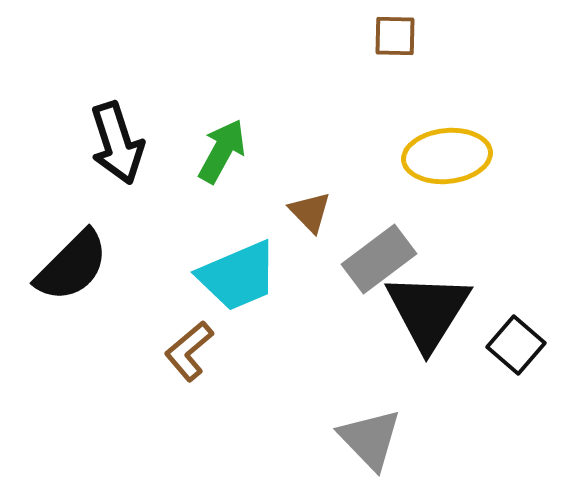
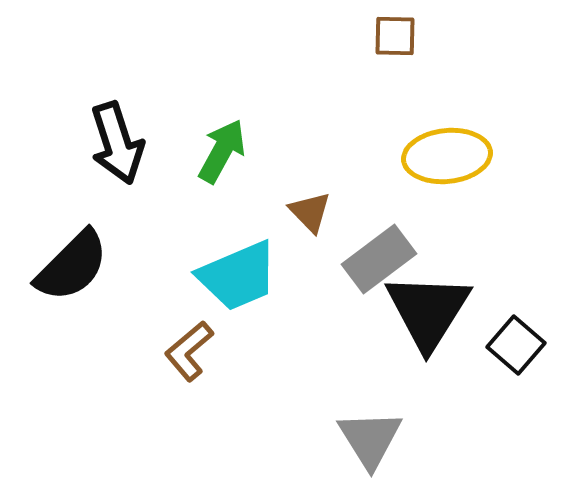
gray triangle: rotated 12 degrees clockwise
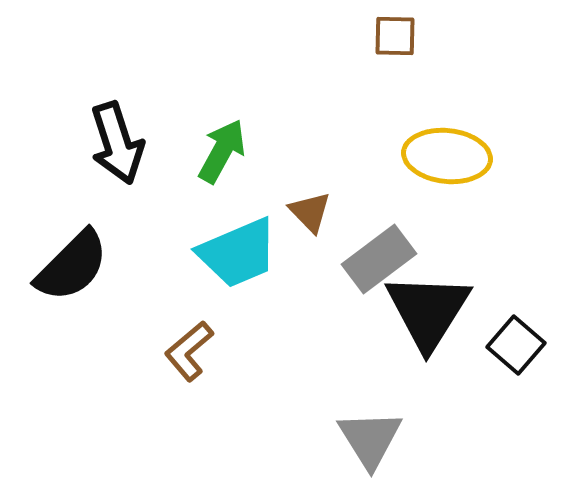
yellow ellipse: rotated 12 degrees clockwise
cyan trapezoid: moved 23 px up
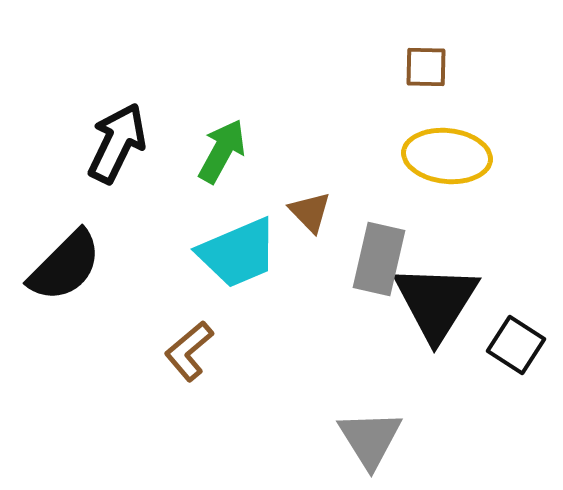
brown square: moved 31 px right, 31 px down
black arrow: rotated 136 degrees counterclockwise
gray rectangle: rotated 40 degrees counterclockwise
black semicircle: moved 7 px left
black triangle: moved 8 px right, 9 px up
black square: rotated 8 degrees counterclockwise
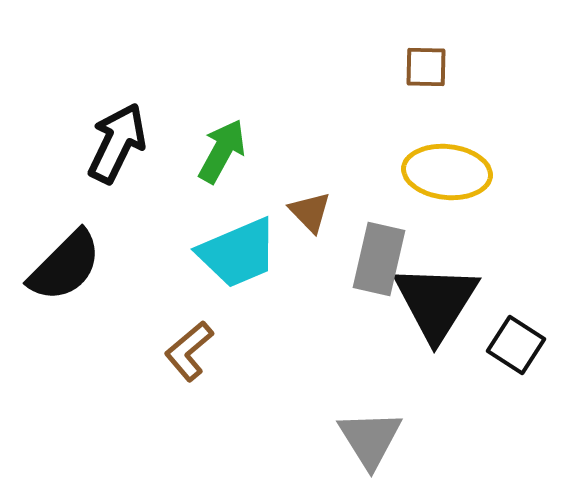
yellow ellipse: moved 16 px down
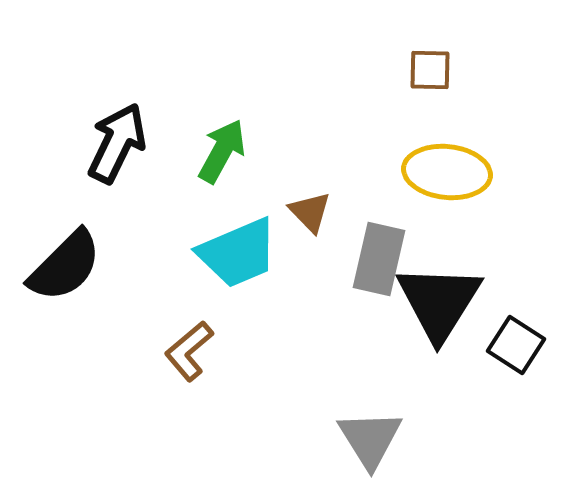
brown square: moved 4 px right, 3 px down
black triangle: moved 3 px right
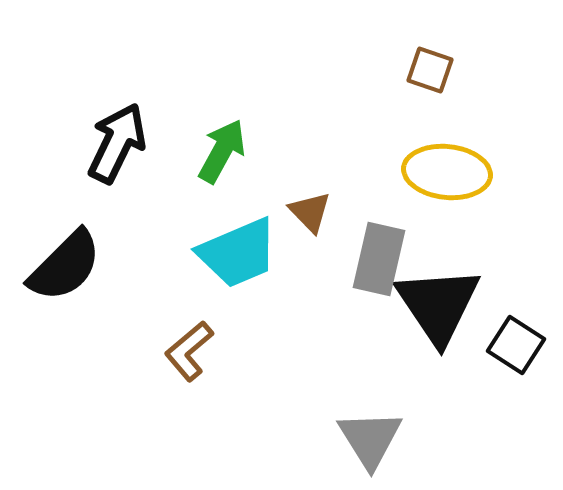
brown square: rotated 18 degrees clockwise
black triangle: moved 1 px left, 3 px down; rotated 6 degrees counterclockwise
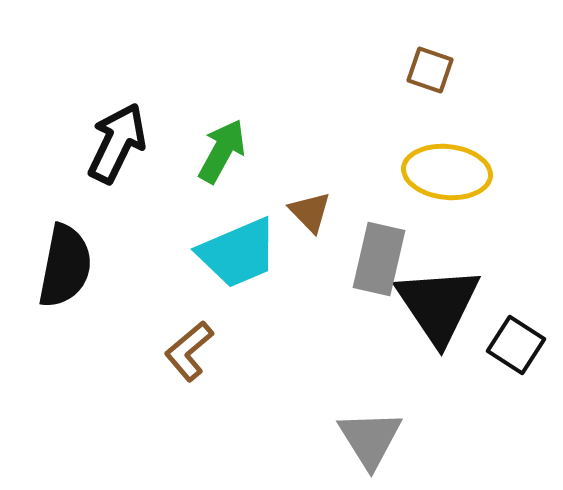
black semicircle: rotated 34 degrees counterclockwise
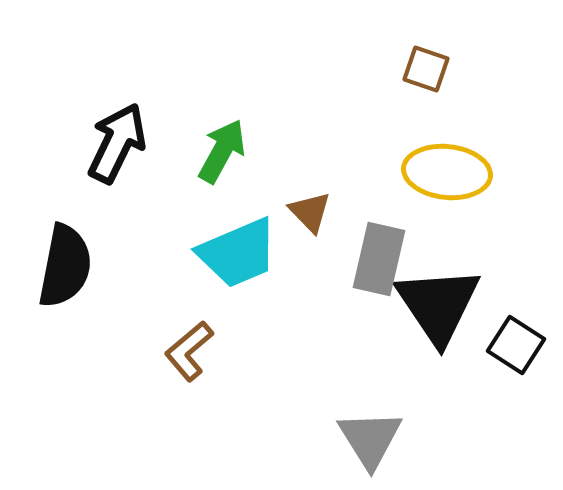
brown square: moved 4 px left, 1 px up
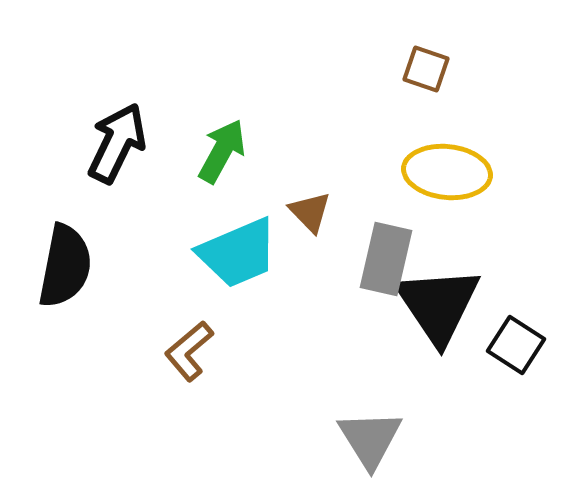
gray rectangle: moved 7 px right
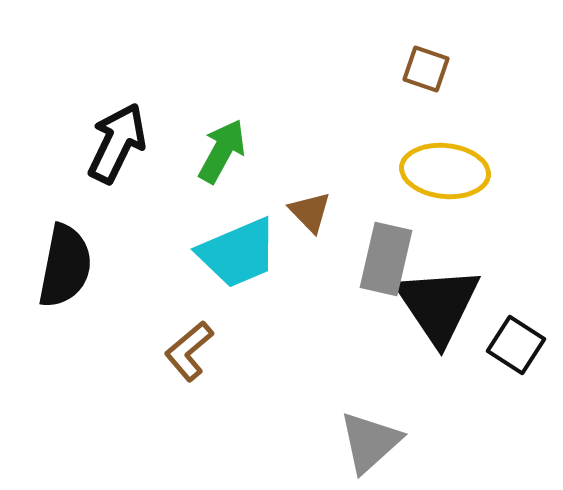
yellow ellipse: moved 2 px left, 1 px up
gray triangle: moved 3 px down; rotated 20 degrees clockwise
